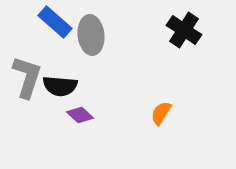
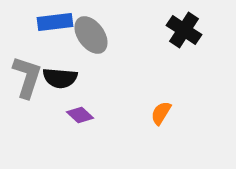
blue rectangle: rotated 48 degrees counterclockwise
gray ellipse: rotated 30 degrees counterclockwise
black semicircle: moved 8 px up
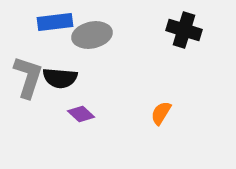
black cross: rotated 16 degrees counterclockwise
gray ellipse: moved 1 px right; rotated 66 degrees counterclockwise
gray L-shape: moved 1 px right
purple diamond: moved 1 px right, 1 px up
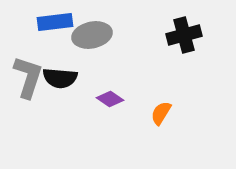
black cross: moved 5 px down; rotated 32 degrees counterclockwise
purple diamond: moved 29 px right, 15 px up; rotated 8 degrees counterclockwise
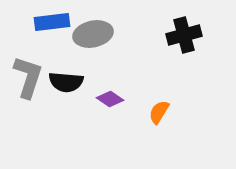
blue rectangle: moved 3 px left
gray ellipse: moved 1 px right, 1 px up
black semicircle: moved 6 px right, 4 px down
orange semicircle: moved 2 px left, 1 px up
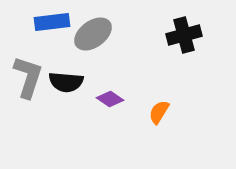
gray ellipse: rotated 24 degrees counterclockwise
